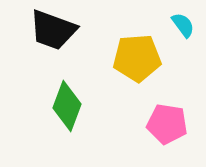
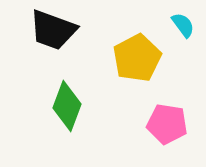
yellow pentagon: rotated 24 degrees counterclockwise
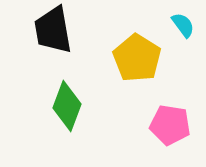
black trapezoid: rotated 60 degrees clockwise
yellow pentagon: rotated 12 degrees counterclockwise
pink pentagon: moved 3 px right, 1 px down
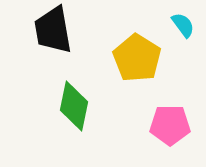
green diamond: moved 7 px right; rotated 9 degrees counterclockwise
pink pentagon: rotated 9 degrees counterclockwise
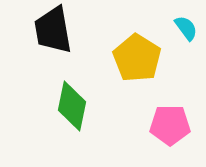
cyan semicircle: moved 3 px right, 3 px down
green diamond: moved 2 px left
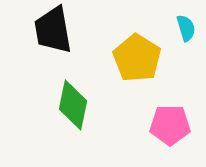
cyan semicircle: rotated 20 degrees clockwise
green diamond: moved 1 px right, 1 px up
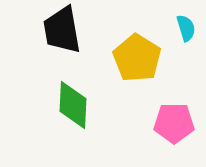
black trapezoid: moved 9 px right
green diamond: rotated 9 degrees counterclockwise
pink pentagon: moved 4 px right, 2 px up
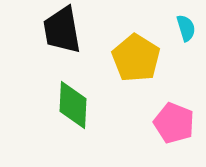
yellow pentagon: moved 1 px left
pink pentagon: rotated 21 degrees clockwise
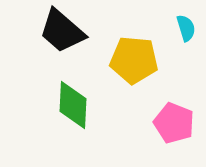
black trapezoid: moved 1 px down; rotated 39 degrees counterclockwise
yellow pentagon: moved 2 px left, 2 px down; rotated 27 degrees counterclockwise
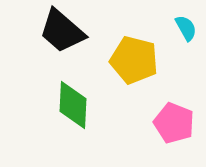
cyan semicircle: rotated 12 degrees counterclockwise
yellow pentagon: rotated 9 degrees clockwise
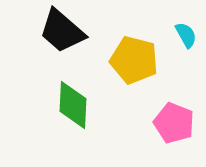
cyan semicircle: moved 7 px down
